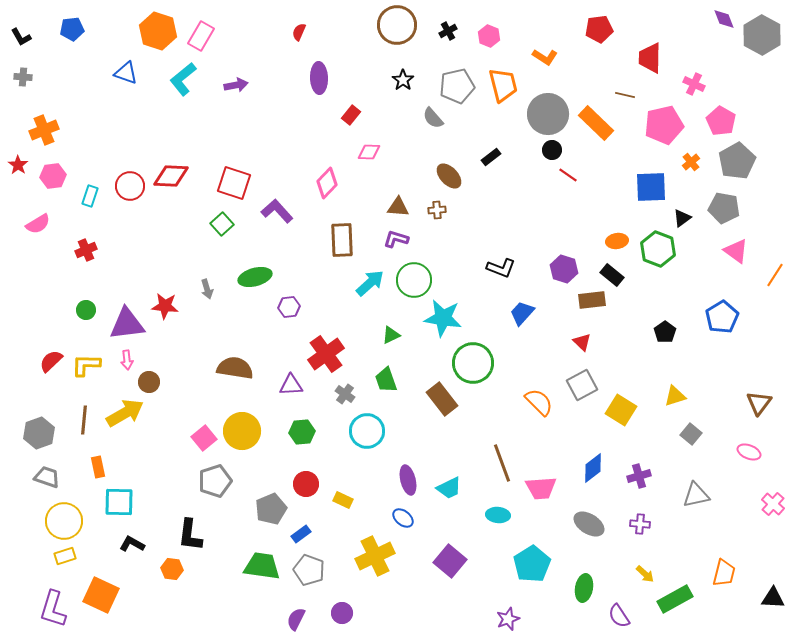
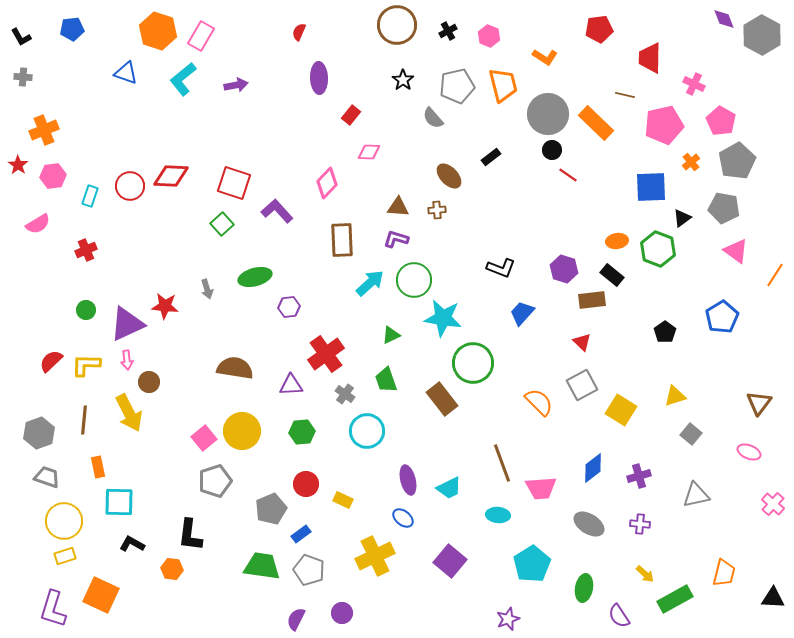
purple triangle at (127, 324): rotated 18 degrees counterclockwise
yellow arrow at (125, 413): moved 4 px right; rotated 93 degrees clockwise
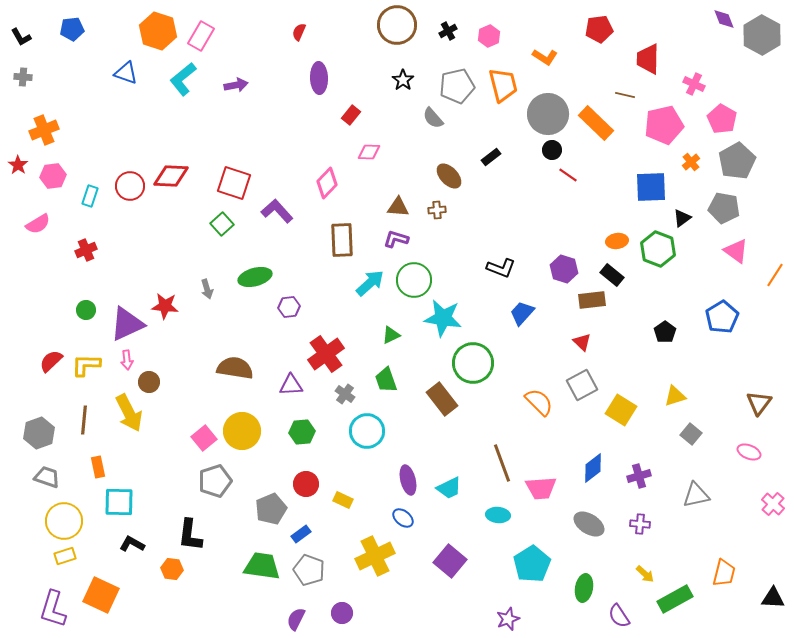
pink hexagon at (489, 36): rotated 15 degrees clockwise
red trapezoid at (650, 58): moved 2 px left, 1 px down
pink pentagon at (721, 121): moved 1 px right, 2 px up
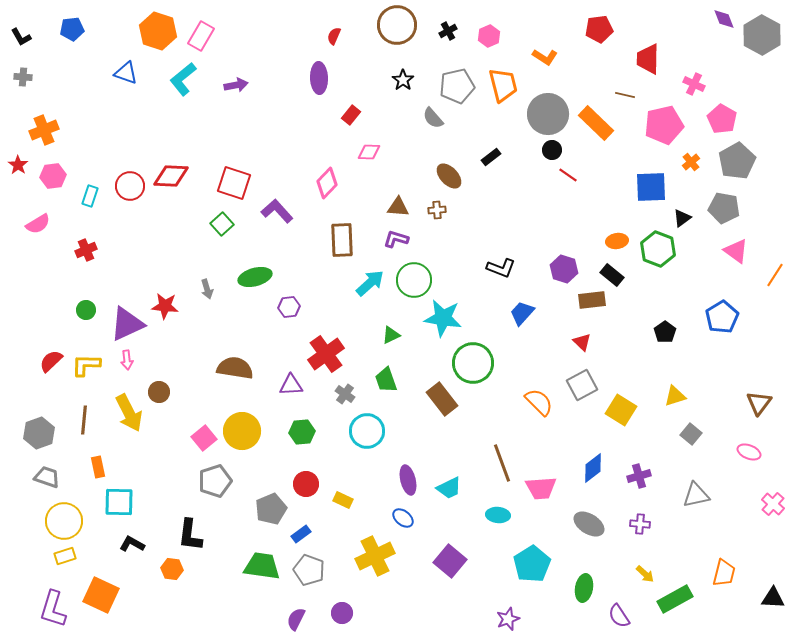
red semicircle at (299, 32): moved 35 px right, 4 px down
brown circle at (149, 382): moved 10 px right, 10 px down
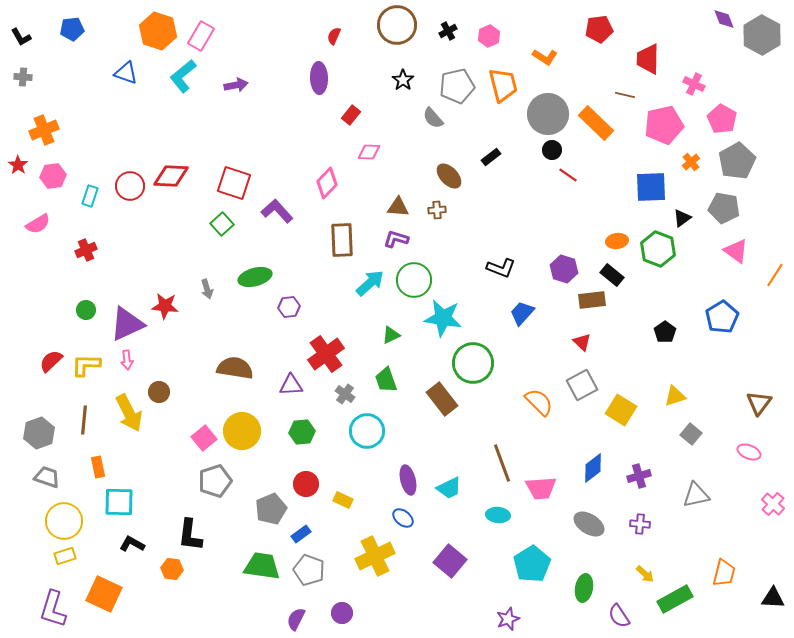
cyan L-shape at (183, 79): moved 3 px up
orange square at (101, 595): moved 3 px right, 1 px up
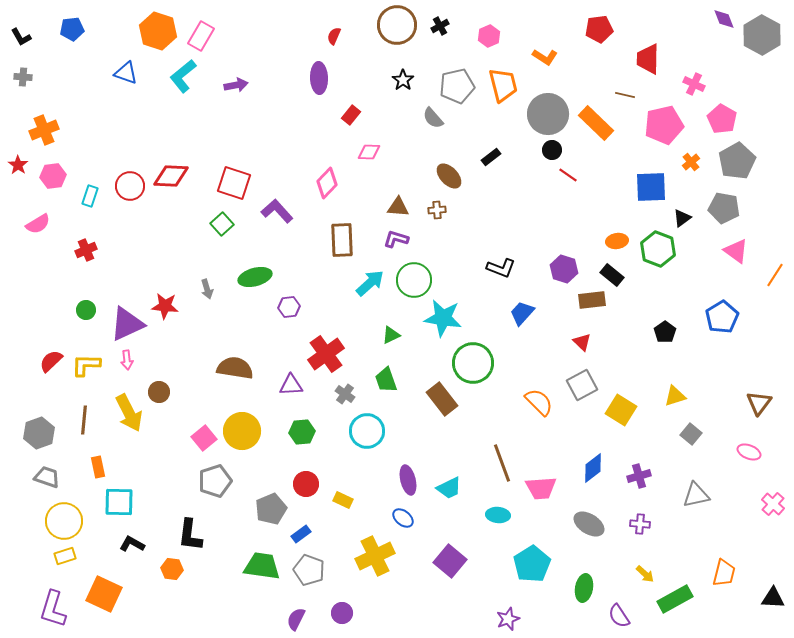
black cross at (448, 31): moved 8 px left, 5 px up
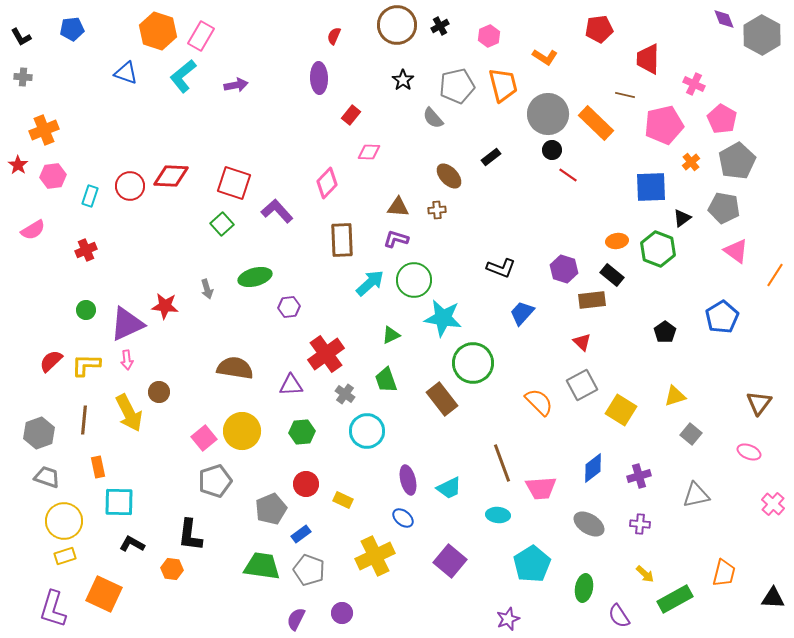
pink semicircle at (38, 224): moved 5 px left, 6 px down
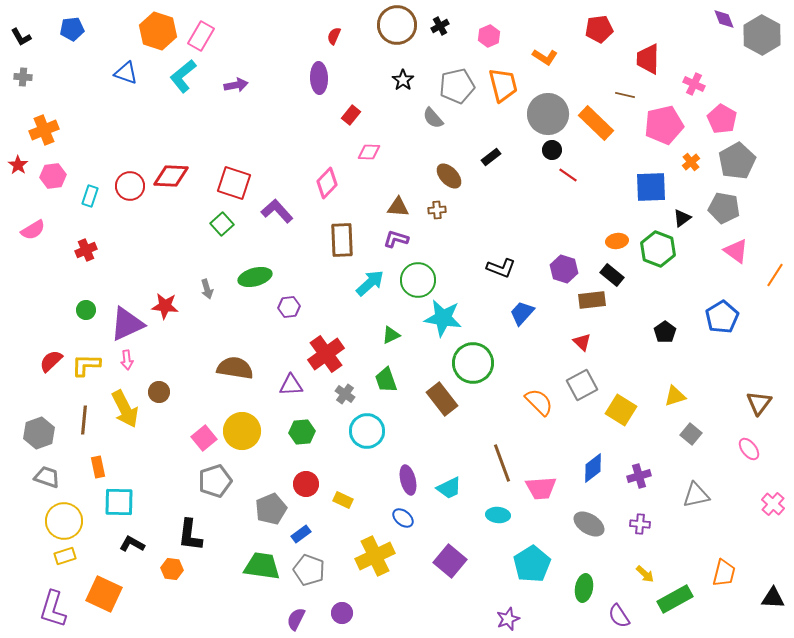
green circle at (414, 280): moved 4 px right
yellow arrow at (129, 413): moved 4 px left, 4 px up
pink ellipse at (749, 452): moved 3 px up; rotated 30 degrees clockwise
